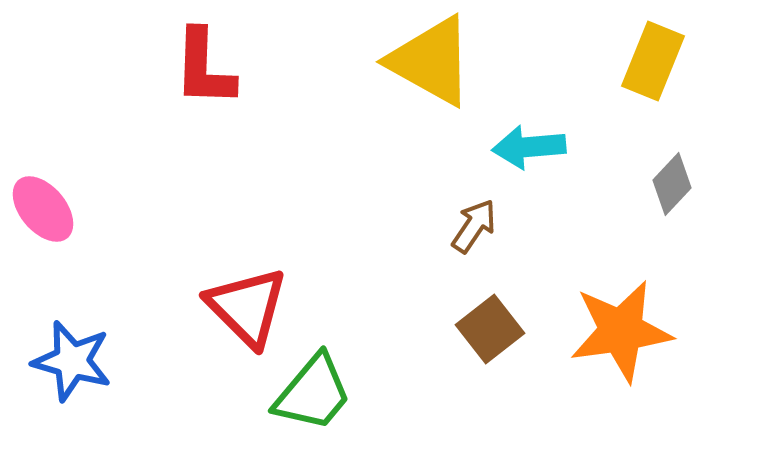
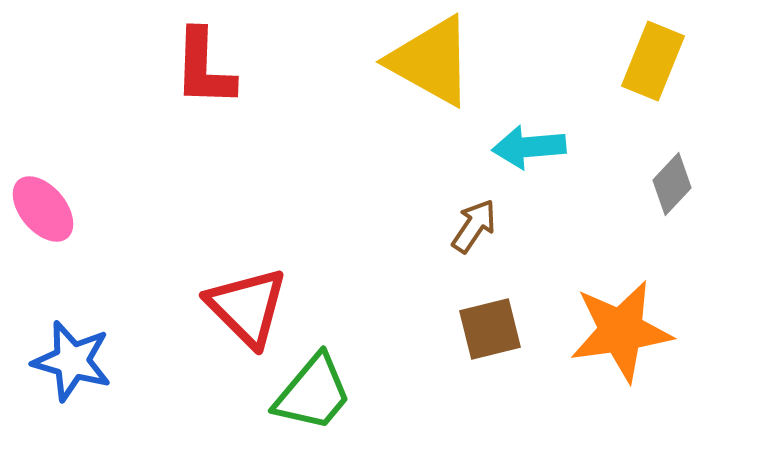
brown square: rotated 24 degrees clockwise
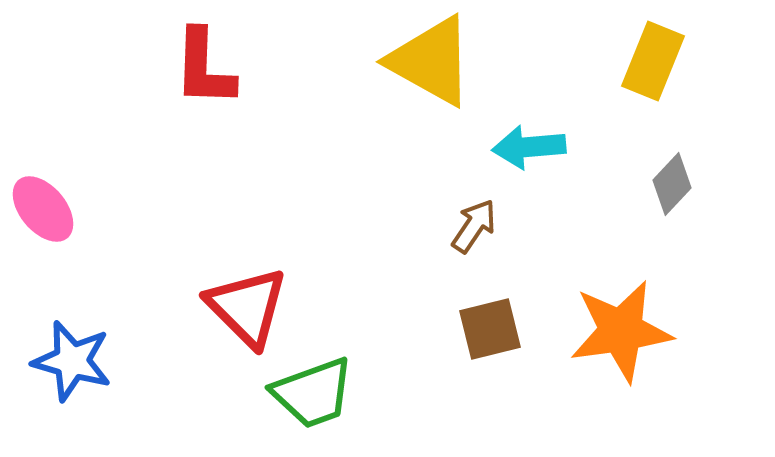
green trapezoid: rotated 30 degrees clockwise
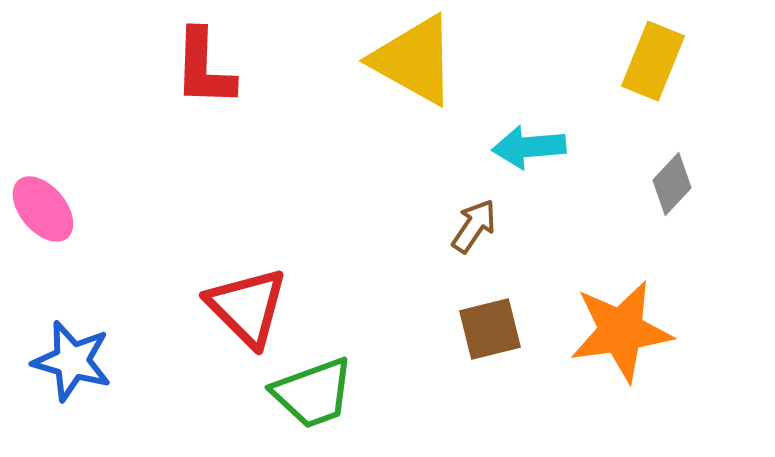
yellow triangle: moved 17 px left, 1 px up
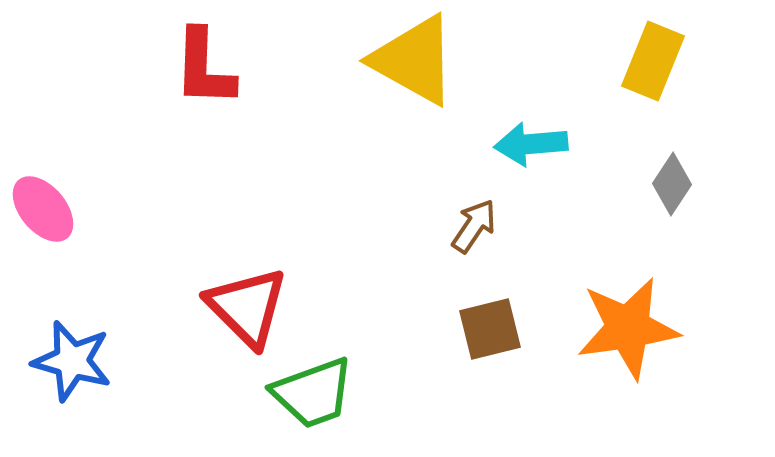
cyan arrow: moved 2 px right, 3 px up
gray diamond: rotated 10 degrees counterclockwise
orange star: moved 7 px right, 3 px up
